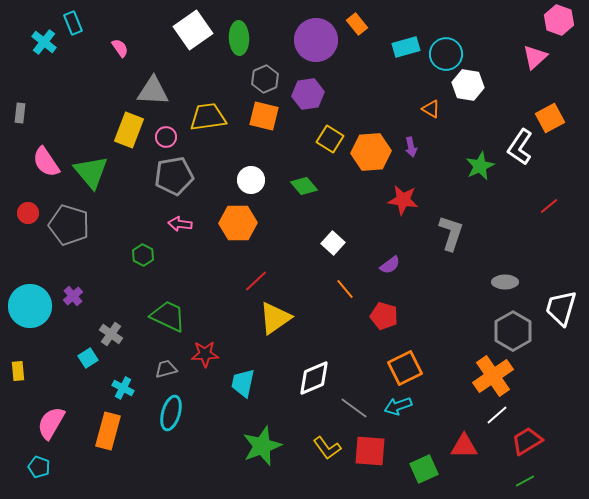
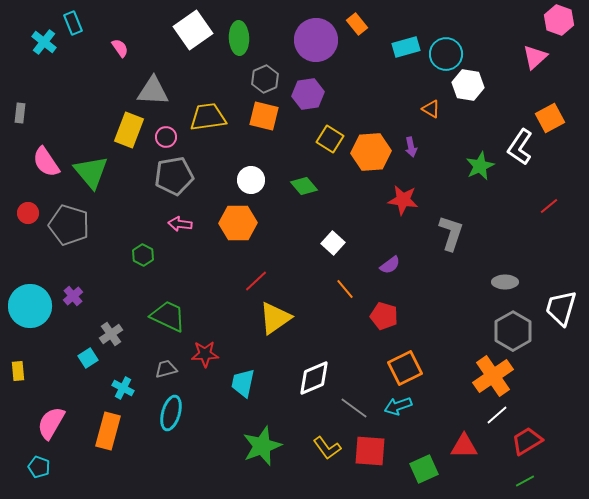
gray cross at (111, 334): rotated 20 degrees clockwise
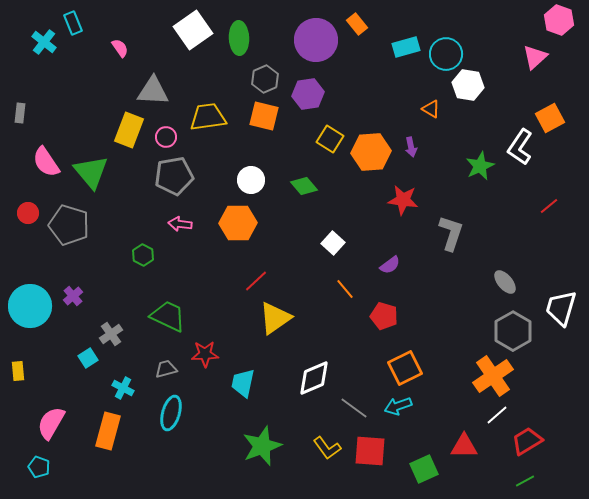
gray ellipse at (505, 282): rotated 50 degrees clockwise
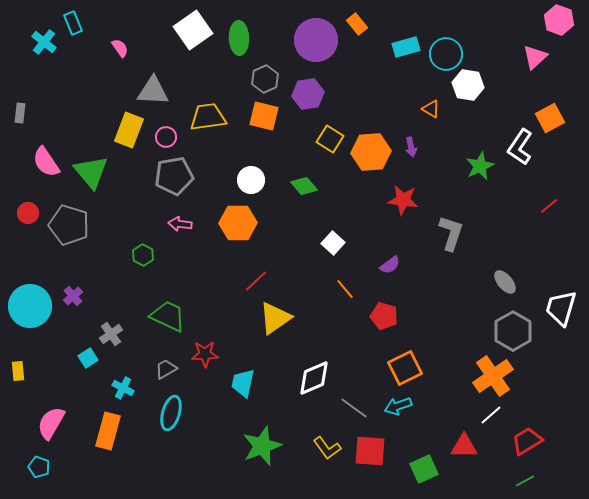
gray trapezoid at (166, 369): rotated 15 degrees counterclockwise
white line at (497, 415): moved 6 px left
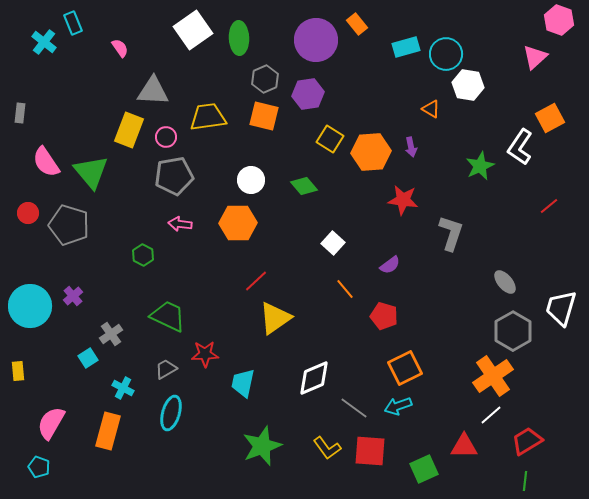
green line at (525, 481): rotated 54 degrees counterclockwise
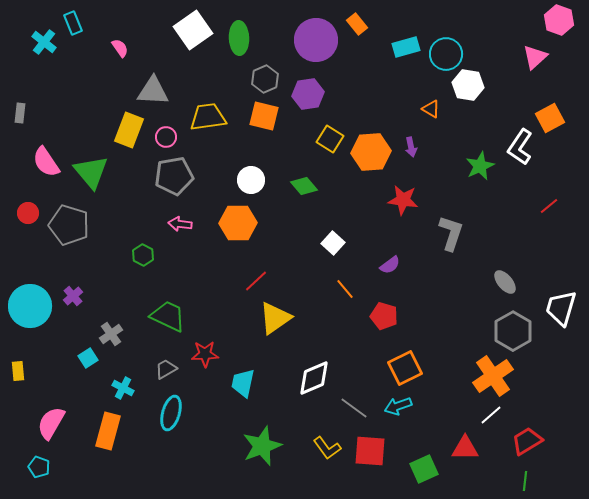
red triangle at (464, 446): moved 1 px right, 2 px down
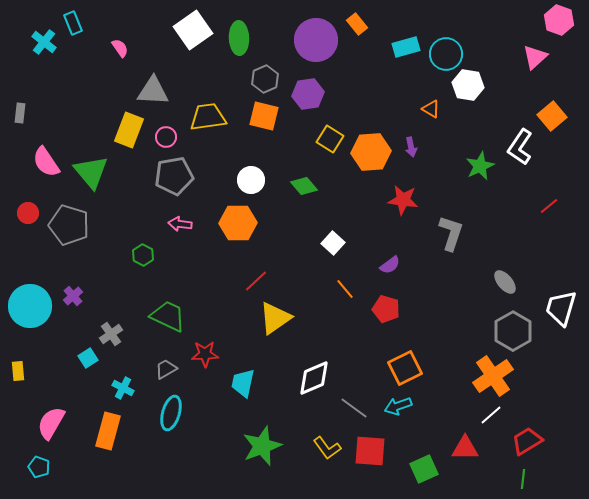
orange square at (550, 118): moved 2 px right, 2 px up; rotated 12 degrees counterclockwise
red pentagon at (384, 316): moved 2 px right, 7 px up
green line at (525, 481): moved 2 px left, 2 px up
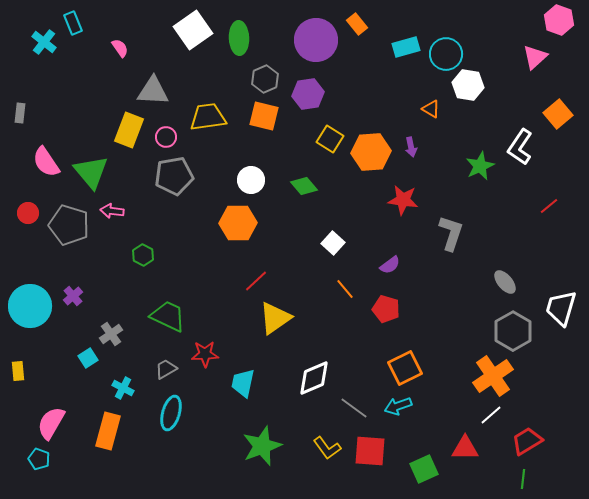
orange square at (552, 116): moved 6 px right, 2 px up
pink arrow at (180, 224): moved 68 px left, 13 px up
cyan pentagon at (39, 467): moved 8 px up
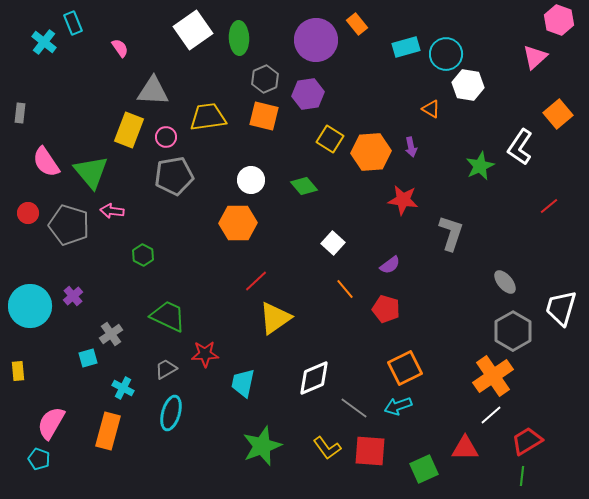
cyan square at (88, 358): rotated 18 degrees clockwise
green line at (523, 479): moved 1 px left, 3 px up
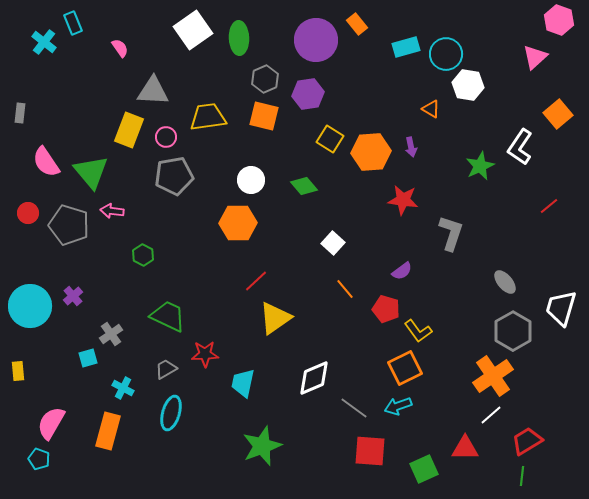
purple semicircle at (390, 265): moved 12 px right, 6 px down
yellow L-shape at (327, 448): moved 91 px right, 117 px up
